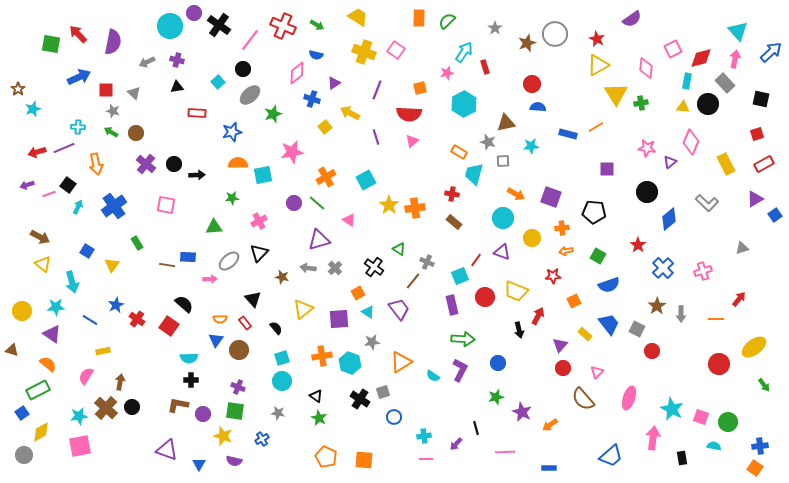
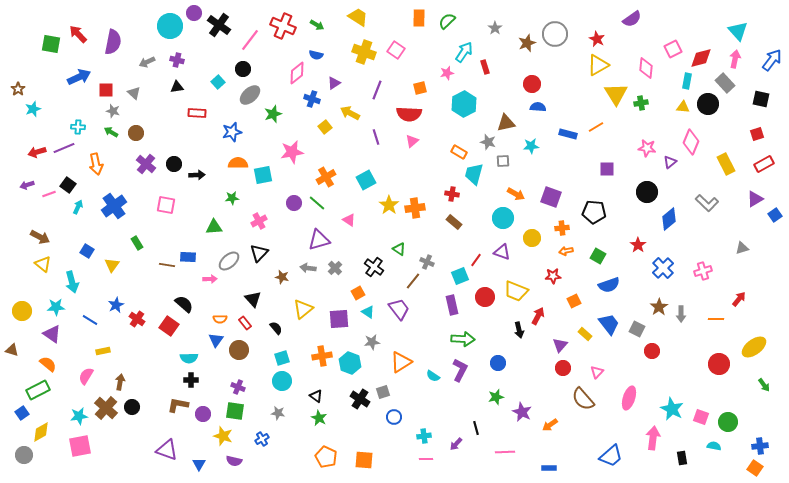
blue arrow at (771, 52): moved 1 px right, 8 px down; rotated 10 degrees counterclockwise
brown star at (657, 306): moved 2 px right, 1 px down
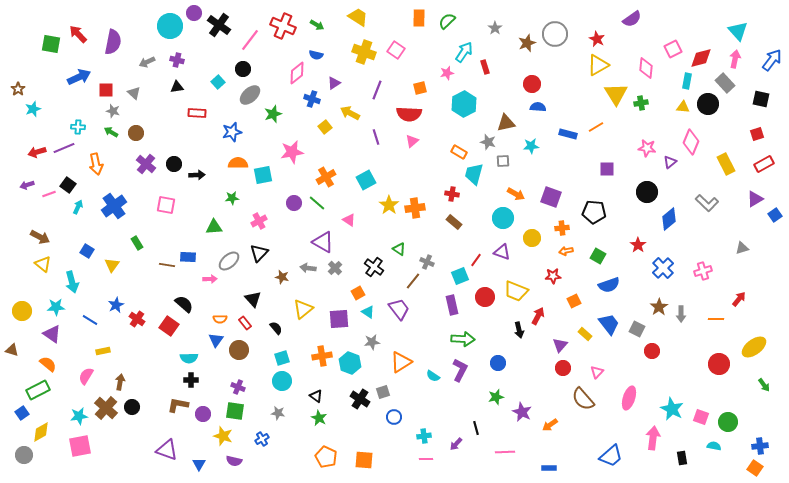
purple triangle at (319, 240): moved 4 px right, 2 px down; rotated 45 degrees clockwise
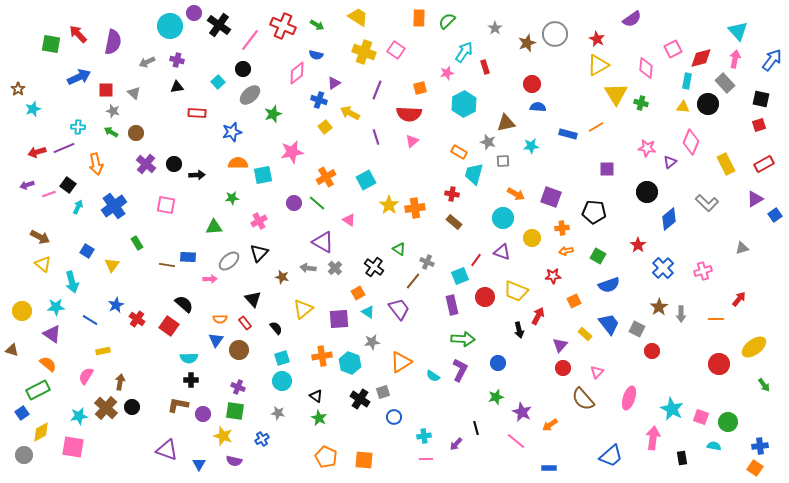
blue cross at (312, 99): moved 7 px right, 1 px down
green cross at (641, 103): rotated 24 degrees clockwise
red square at (757, 134): moved 2 px right, 9 px up
pink square at (80, 446): moved 7 px left, 1 px down; rotated 20 degrees clockwise
pink line at (505, 452): moved 11 px right, 11 px up; rotated 42 degrees clockwise
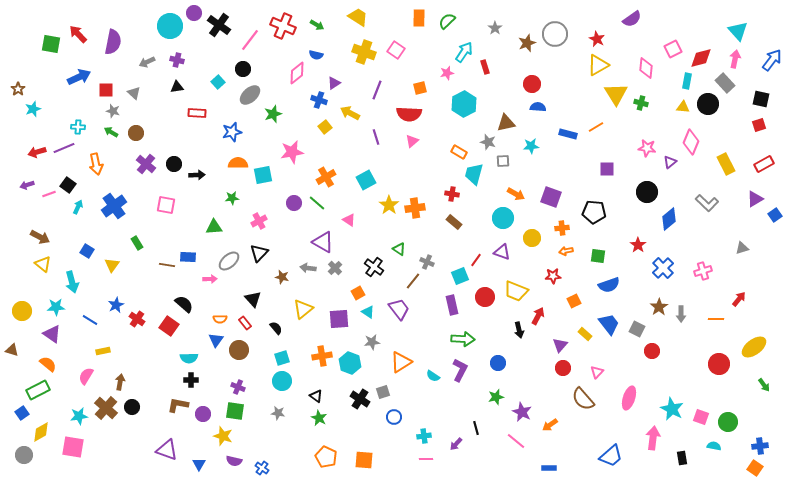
green square at (598, 256): rotated 21 degrees counterclockwise
blue cross at (262, 439): moved 29 px down; rotated 24 degrees counterclockwise
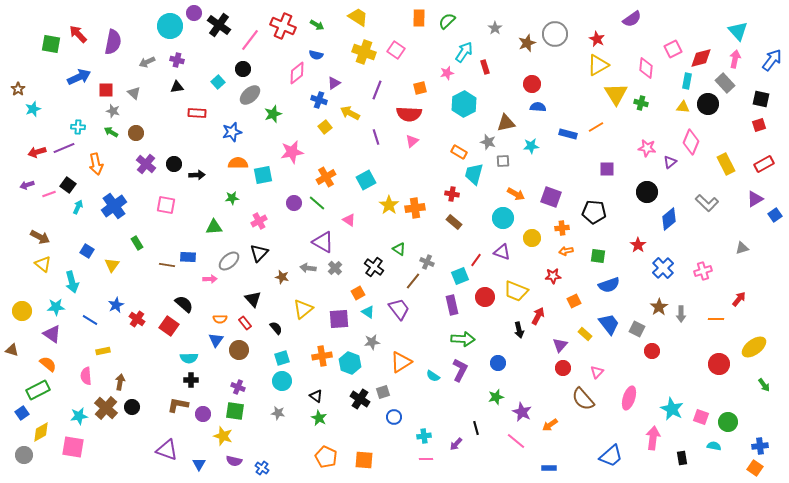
pink semicircle at (86, 376): rotated 36 degrees counterclockwise
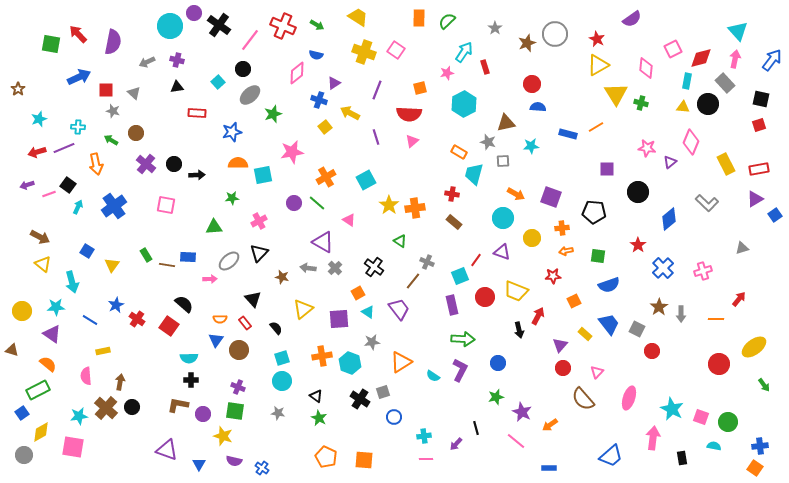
cyan star at (33, 109): moved 6 px right, 10 px down
green arrow at (111, 132): moved 8 px down
red rectangle at (764, 164): moved 5 px left, 5 px down; rotated 18 degrees clockwise
black circle at (647, 192): moved 9 px left
green rectangle at (137, 243): moved 9 px right, 12 px down
green triangle at (399, 249): moved 1 px right, 8 px up
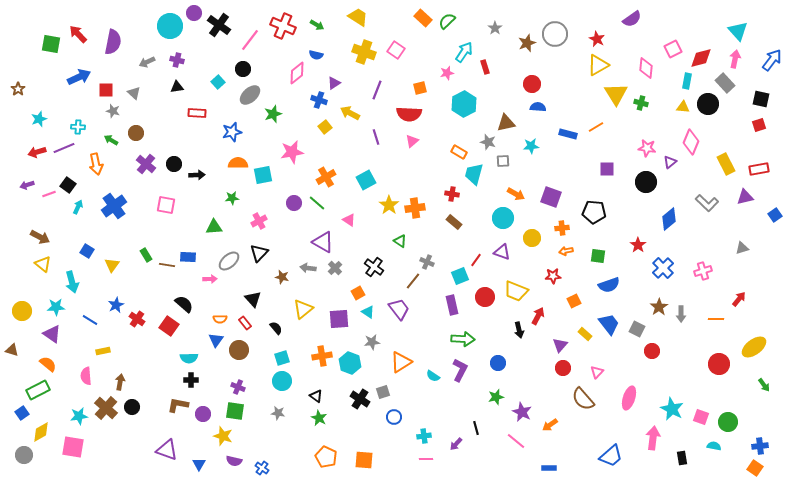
orange rectangle at (419, 18): moved 4 px right; rotated 48 degrees counterclockwise
black circle at (638, 192): moved 8 px right, 10 px up
purple triangle at (755, 199): moved 10 px left, 2 px up; rotated 18 degrees clockwise
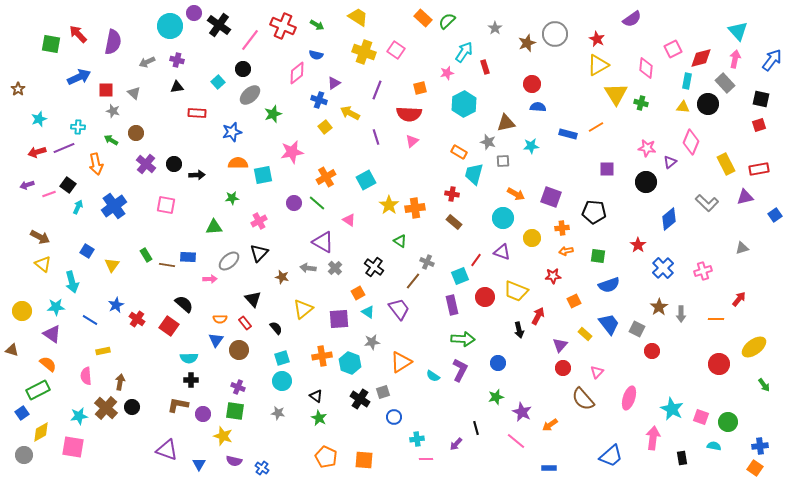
cyan cross at (424, 436): moved 7 px left, 3 px down
